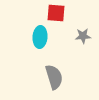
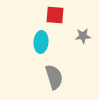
red square: moved 1 px left, 2 px down
cyan ellipse: moved 1 px right, 5 px down
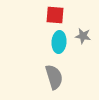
gray star: rotated 14 degrees clockwise
cyan ellipse: moved 18 px right
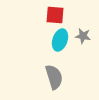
cyan ellipse: moved 1 px right, 2 px up; rotated 15 degrees clockwise
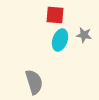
gray star: moved 1 px right, 1 px up
gray semicircle: moved 20 px left, 5 px down
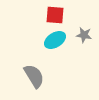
cyan ellipse: moved 5 px left; rotated 40 degrees clockwise
gray semicircle: moved 6 px up; rotated 15 degrees counterclockwise
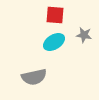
cyan ellipse: moved 1 px left, 2 px down
gray semicircle: moved 1 px down; rotated 110 degrees clockwise
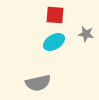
gray star: moved 2 px right, 1 px up
gray semicircle: moved 4 px right, 6 px down
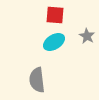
gray star: moved 1 px right, 2 px down; rotated 21 degrees clockwise
gray semicircle: moved 1 px left, 3 px up; rotated 95 degrees clockwise
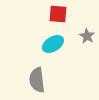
red square: moved 3 px right, 1 px up
cyan ellipse: moved 1 px left, 2 px down
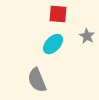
cyan ellipse: rotated 15 degrees counterclockwise
gray semicircle: rotated 15 degrees counterclockwise
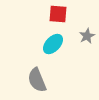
gray star: rotated 14 degrees clockwise
